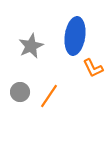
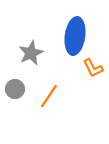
gray star: moved 7 px down
gray circle: moved 5 px left, 3 px up
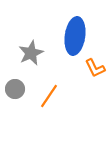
orange L-shape: moved 2 px right
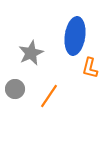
orange L-shape: moved 5 px left; rotated 40 degrees clockwise
